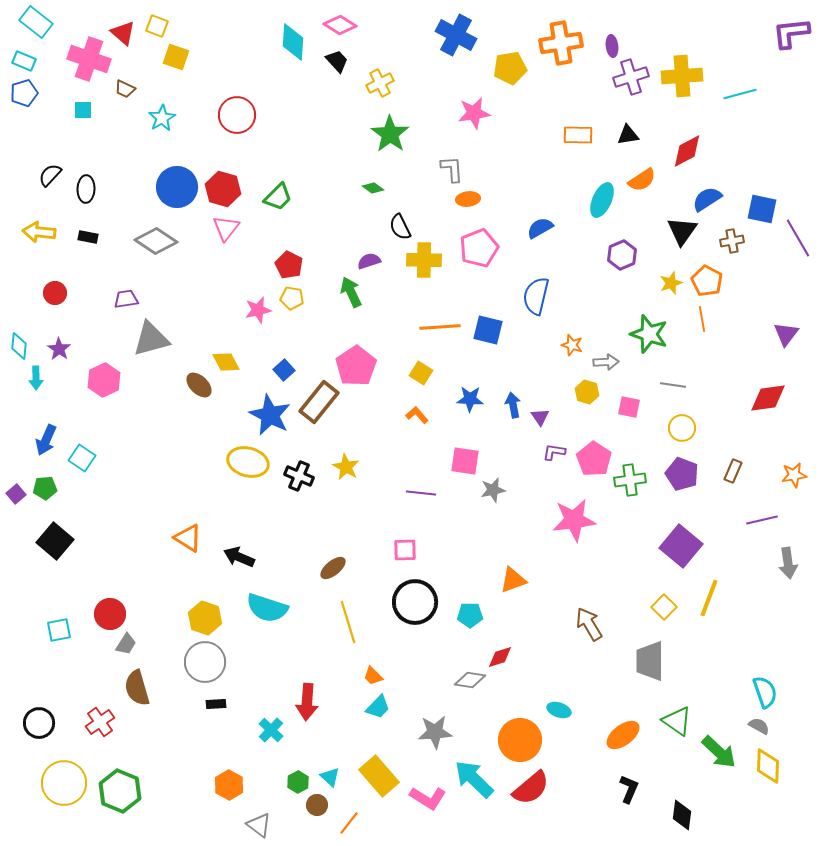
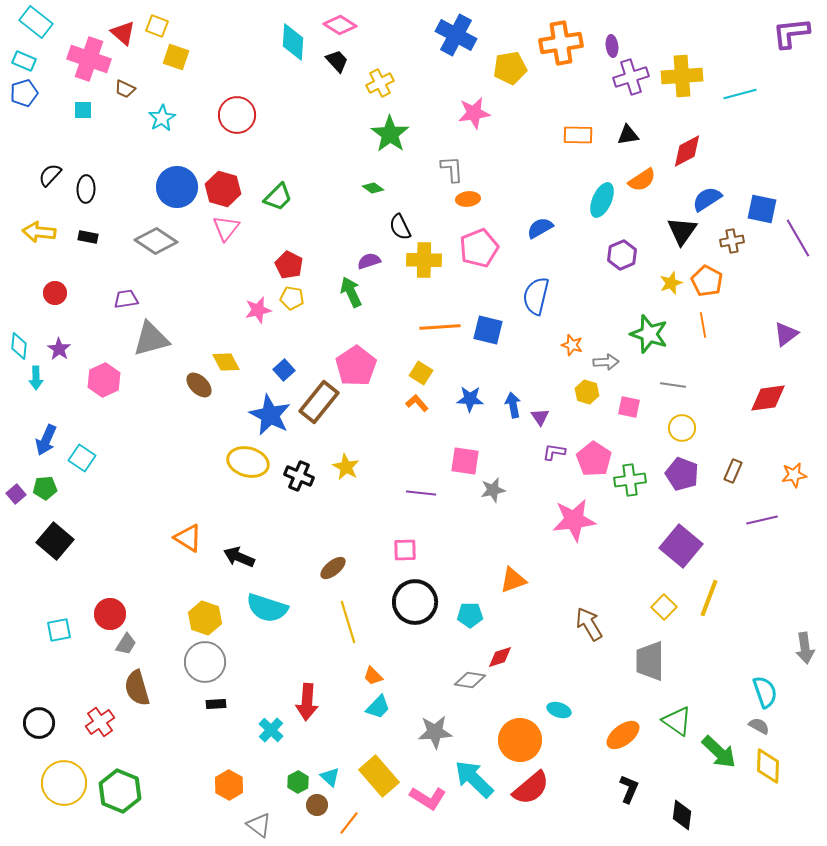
orange line at (702, 319): moved 1 px right, 6 px down
purple triangle at (786, 334): rotated 16 degrees clockwise
orange L-shape at (417, 415): moved 12 px up
gray arrow at (788, 563): moved 17 px right, 85 px down
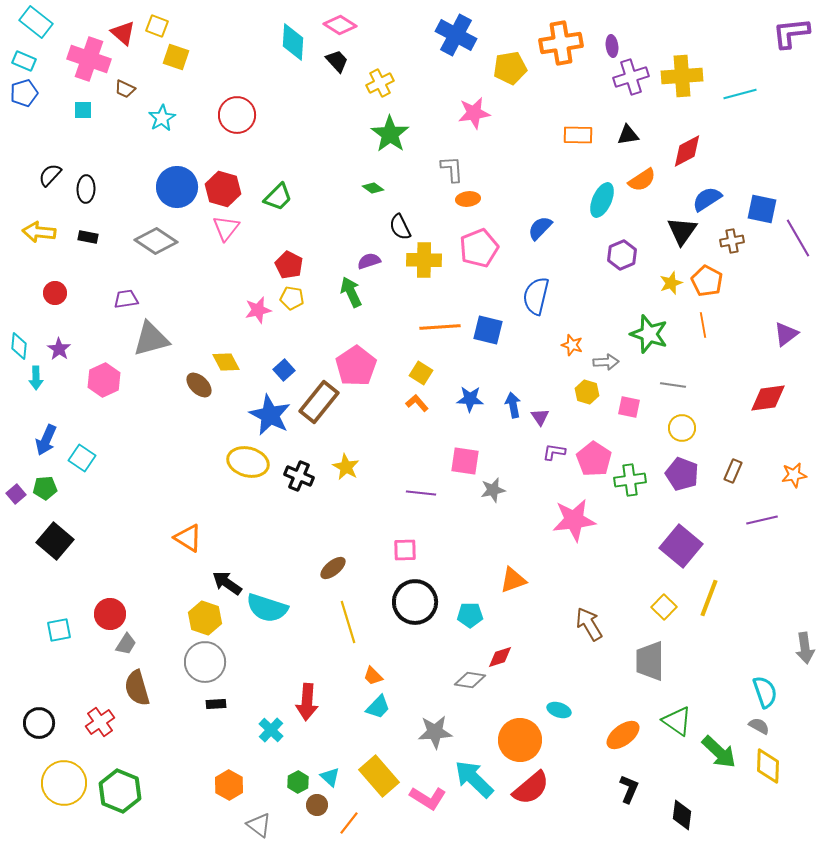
blue semicircle at (540, 228): rotated 16 degrees counterclockwise
black arrow at (239, 557): moved 12 px left, 26 px down; rotated 12 degrees clockwise
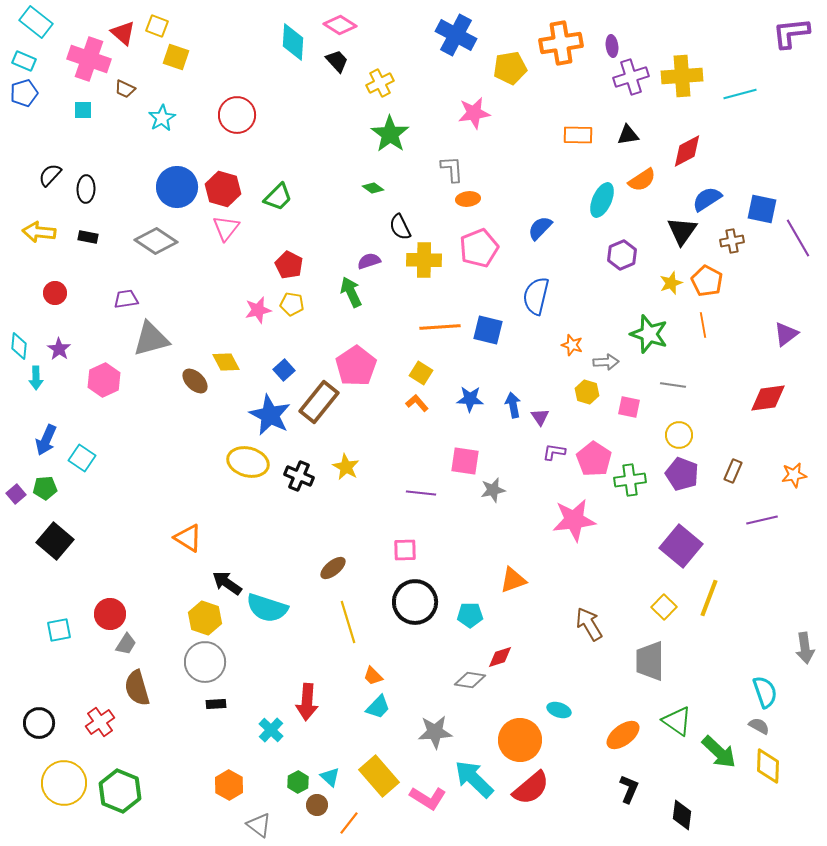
yellow pentagon at (292, 298): moved 6 px down
brown ellipse at (199, 385): moved 4 px left, 4 px up
yellow circle at (682, 428): moved 3 px left, 7 px down
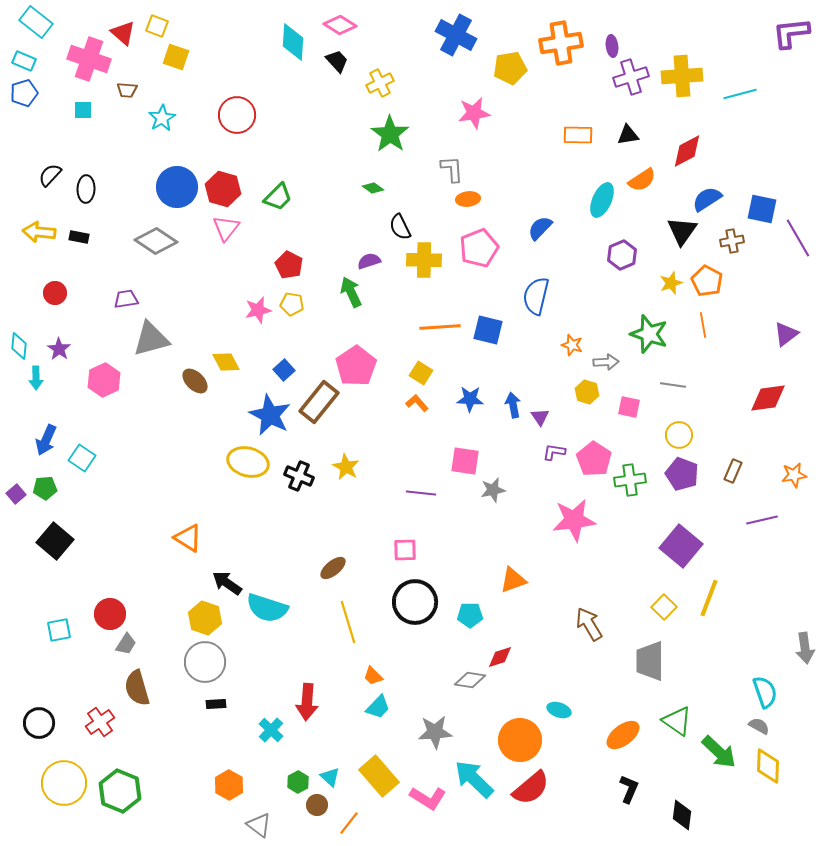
brown trapezoid at (125, 89): moved 2 px right, 1 px down; rotated 20 degrees counterclockwise
black rectangle at (88, 237): moved 9 px left
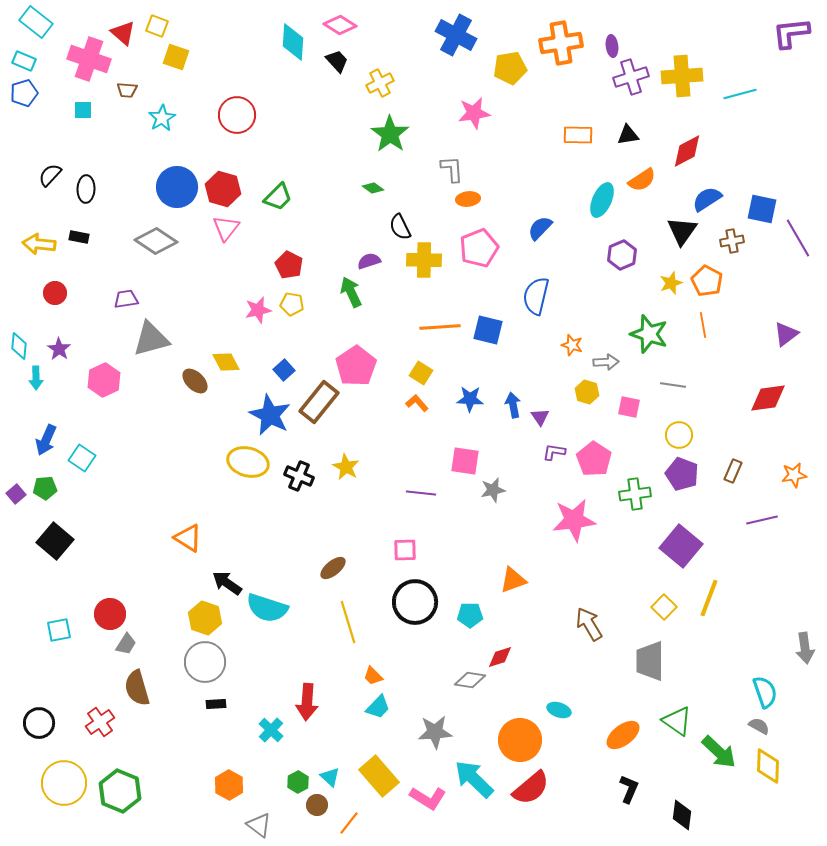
yellow arrow at (39, 232): moved 12 px down
green cross at (630, 480): moved 5 px right, 14 px down
